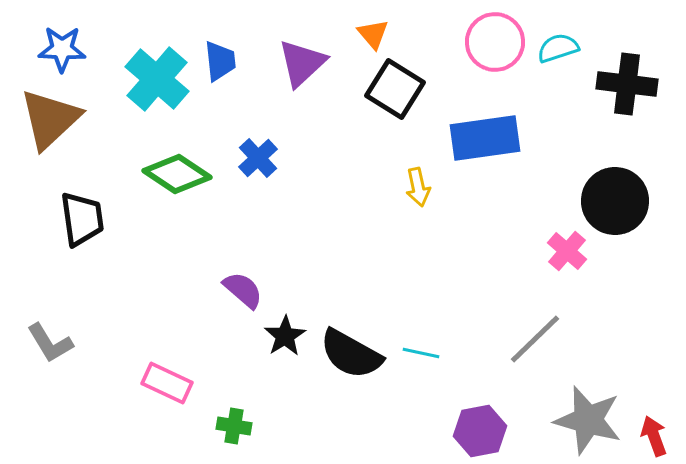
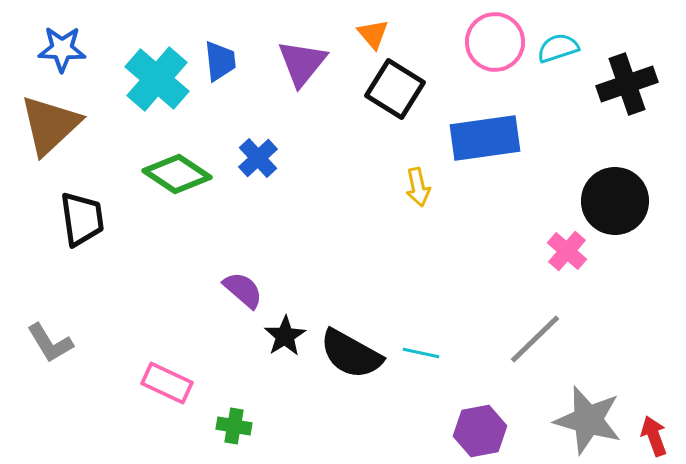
purple triangle: rotated 8 degrees counterclockwise
black cross: rotated 26 degrees counterclockwise
brown triangle: moved 6 px down
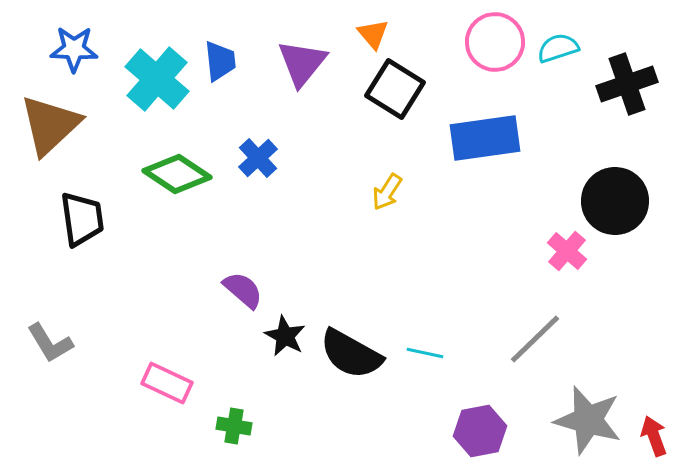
blue star: moved 12 px right
yellow arrow: moved 31 px left, 5 px down; rotated 45 degrees clockwise
black star: rotated 12 degrees counterclockwise
cyan line: moved 4 px right
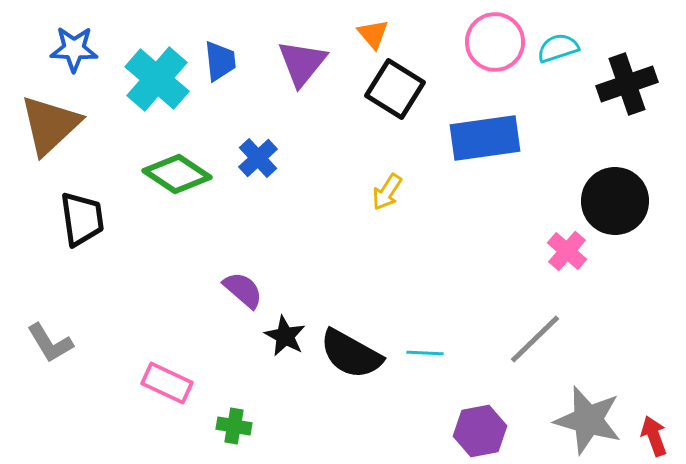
cyan line: rotated 9 degrees counterclockwise
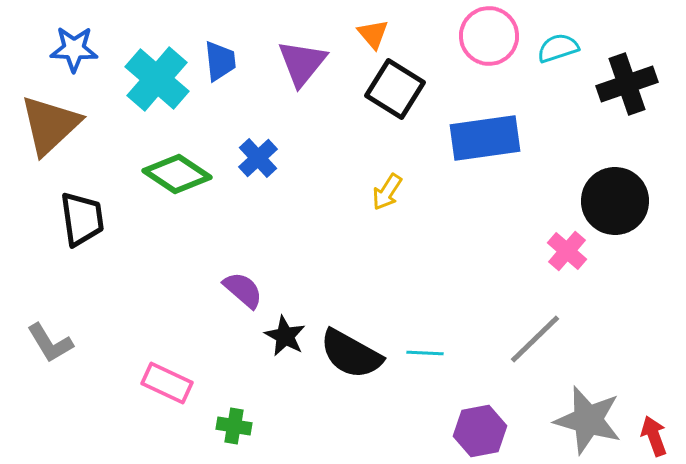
pink circle: moved 6 px left, 6 px up
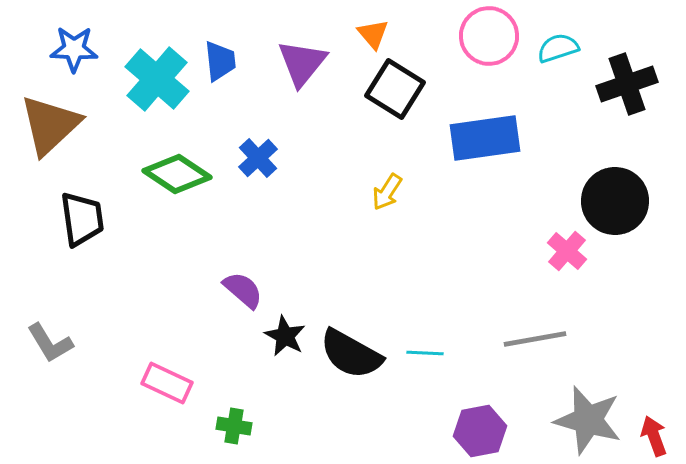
gray line: rotated 34 degrees clockwise
